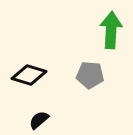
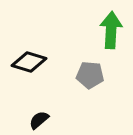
black diamond: moved 13 px up
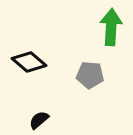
green arrow: moved 3 px up
black diamond: rotated 24 degrees clockwise
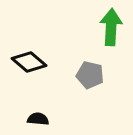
gray pentagon: rotated 8 degrees clockwise
black semicircle: moved 1 px left, 1 px up; rotated 45 degrees clockwise
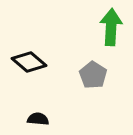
gray pentagon: moved 3 px right; rotated 20 degrees clockwise
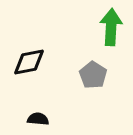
black diamond: rotated 52 degrees counterclockwise
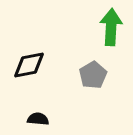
black diamond: moved 3 px down
gray pentagon: rotated 8 degrees clockwise
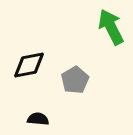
green arrow: rotated 30 degrees counterclockwise
gray pentagon: moved 18 px left, 5 px down
